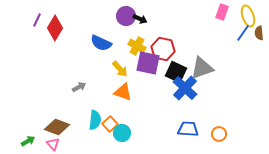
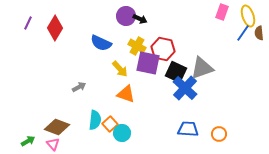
purple line: moved 9 px left, 3 px down
orange triangle: moved 3 px right, 2 px down
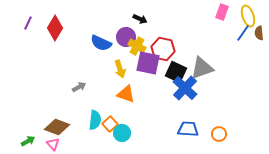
purple circle: moved 21 px down
yellow arrow: rotated 24 degrees clockwise
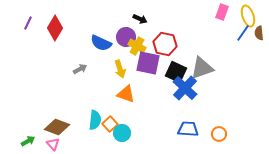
red hexagon: moved 2 px right, 5 px up
gray arrow: moved 1 px right, 18 px up
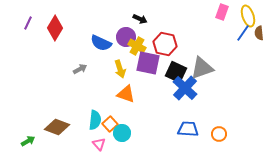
pink triangle: moved 46 px right
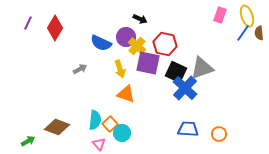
pink rectangle: moved 2 px left, 3 px down
yellow ellipse: moved 1 px left
yellow cross: rotated 12 degrees clockwise
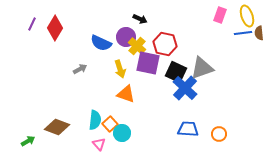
purple line: moved 4 px right, 1 px down
blue line: rotated 48 degrees clockwise
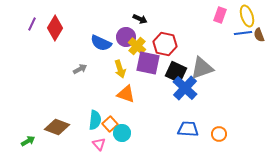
brown semicircle: moved 2 px down; rotated 16 degrees counterclockwise
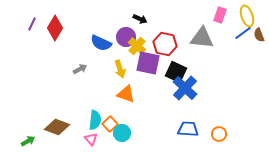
blue line: rotated 30 degrees counterclockwise
gray triangle: moved 30 px up; rotated 25 degrees clockwise
pink triangle: moved 8 px left, 5 px up
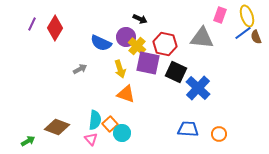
brown semicircle: moved 3 px left, 2 px down
blue cross: moved 13 px right
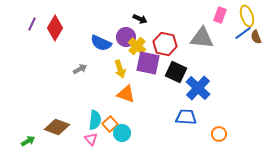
blue trapezoid: moved 2 px left, 12 px up
